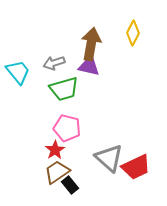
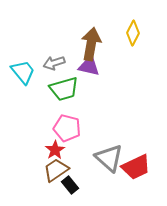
cyan trapezoid: moved 5 px right
brown trapezoid: moved 1 px left, 2 px up
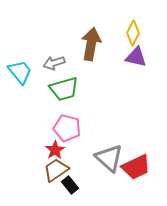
purple triangle: moved 47 px right, 9 px up
cyan trapezoid: moved 3 px left
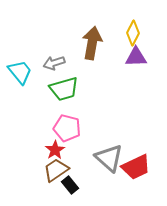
brown arrow: moved 1 px right, 1 px up
purple triangle: rotated 15 degrees counterclockwise
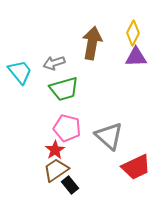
gray triangle: moved 22 px up
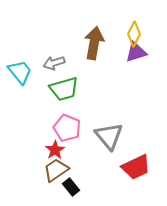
yellow diamond: moved 1 px right, 1 px down
brown arrow: moved 2 px right
purple triangle: moved 5 px up; rotated 15 degrees counterclockwise
pink pentagon: rotated 8 degrees clockwise
gray triangle: rotated 8 degrees clockwise
black rectangle: moved 1 px right, 2 px down
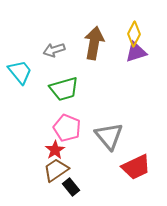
gray arrow: moved 13 px up
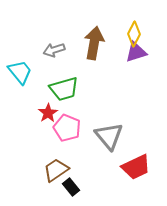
red star: moved 7 px left, 37 px up
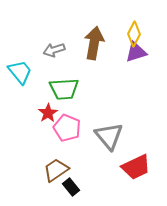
green trapezoid: rotated 12 degrees clockwise
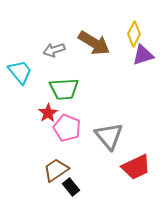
brown arrow: rotated 112 degrees clockwise
purple triangle: moved 7 px right, 3 px down
